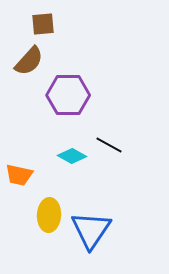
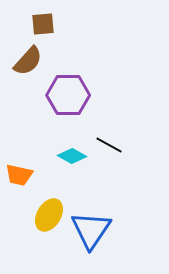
brown semicircle: moved 1 px left
yellow ellipse: rotated 28 degrees clockwise
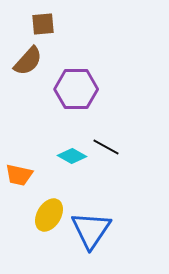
purple hexagon: moved 8 px right, 6 px up
black line: moved 3 px left, 2 px down
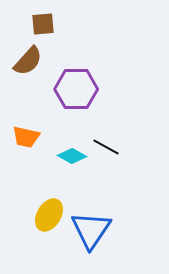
orange trapezoid: moved 7 px right, 38 px up
